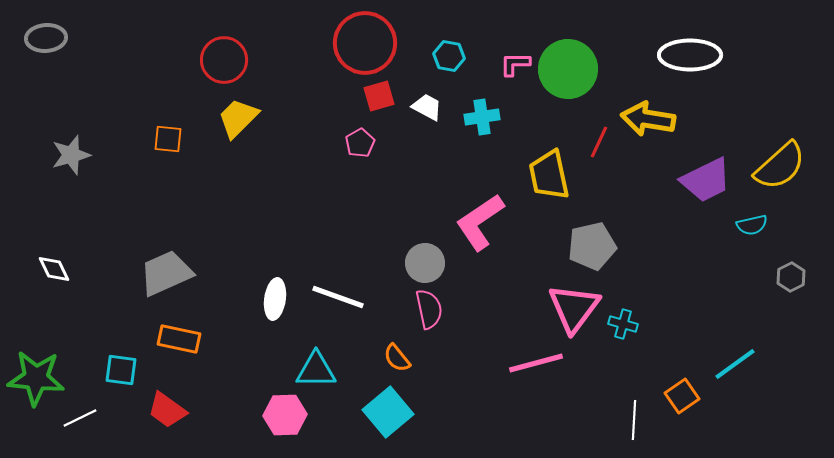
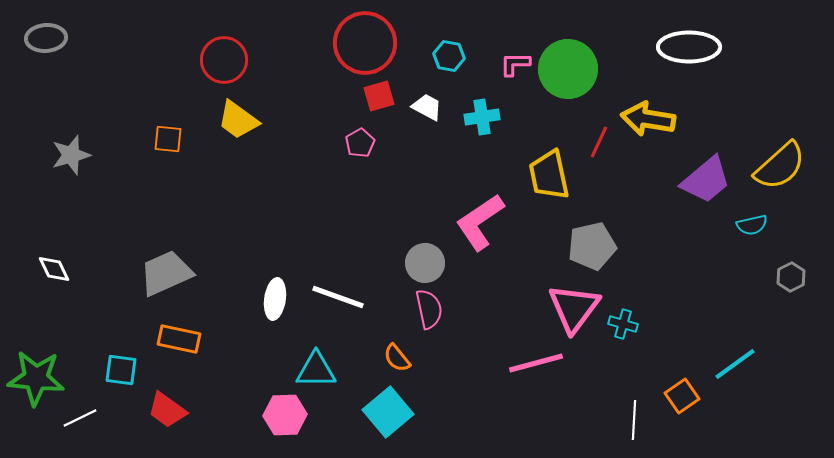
white ellipse at (690, 55): moved 1 px left, 8 px up
yellow trapezoid at (238, 118): moved 2 px down; rotated 99 degrees counterclockwise
purple trapezoid at (706, 180): rotated 14 degrees counterclockwise
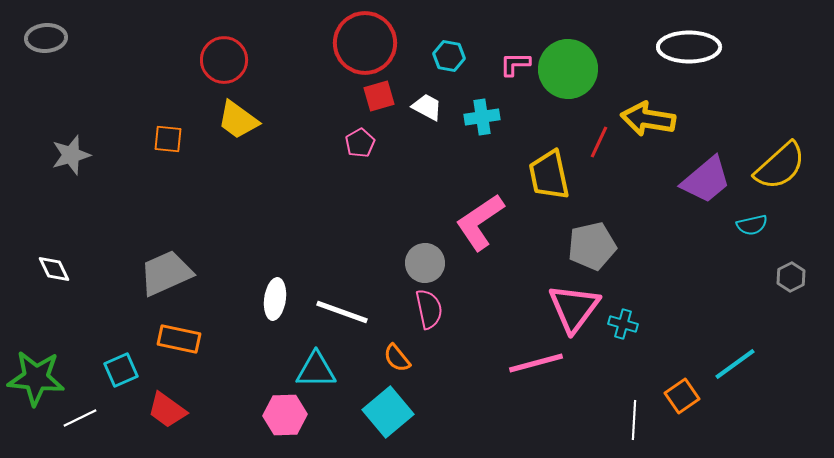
white line at (338, 297): moved 4 px right, 15 px down
cyan square at (121, 370): rotated 32 degrees counterclockwise
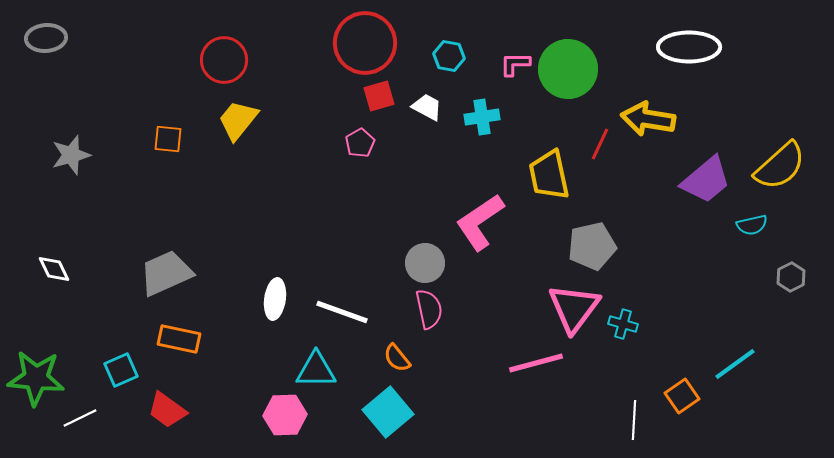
yellow trapezoid at (238, 120): rotated 93 degrees clockwise
red line at (599, 142): moved 1 px right, 2 px down
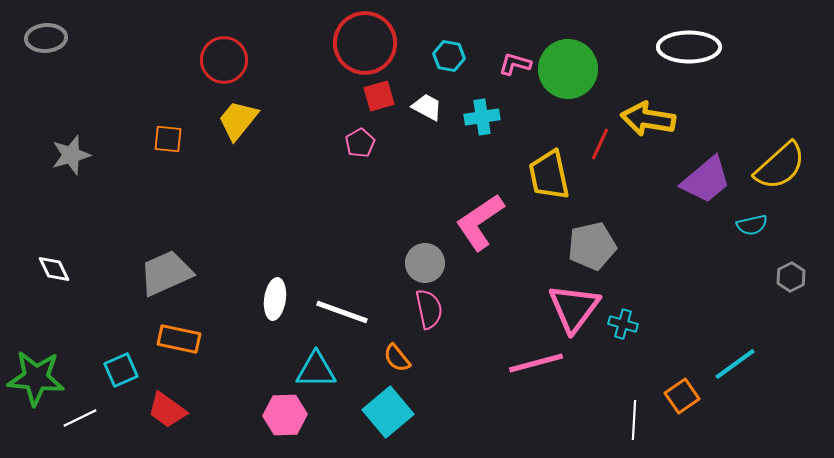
pink L-shape at (515, 64): rotated 16 degrees clockwise
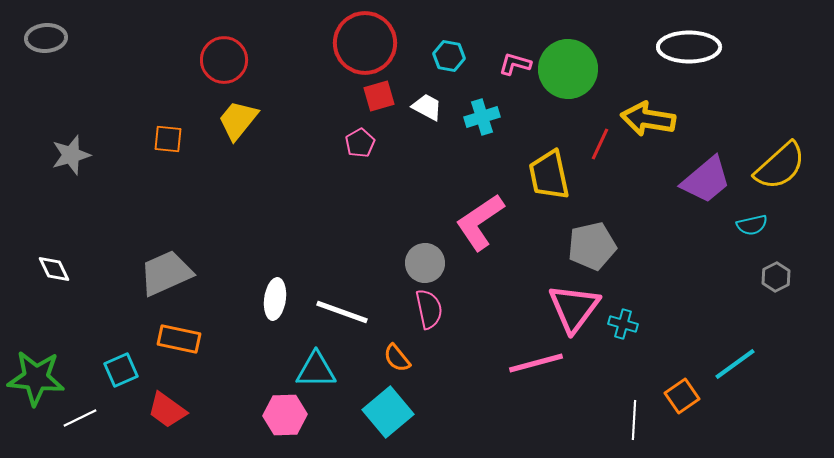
cyan cross at (482, 117): rotated 8 degrees counterclockwise
gray hexagon at (791, 277): moved 15 px left
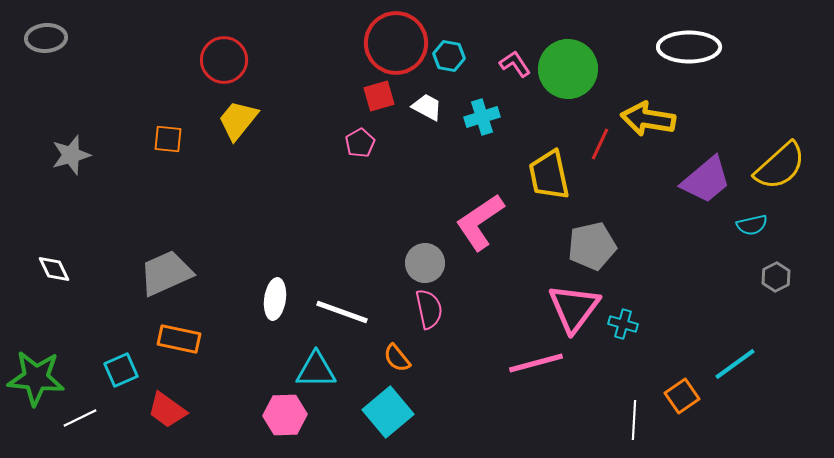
red circle at (365, 43): moved 31 px right
pink L-shape at (515, 64): rotated 40 degrees clockwise
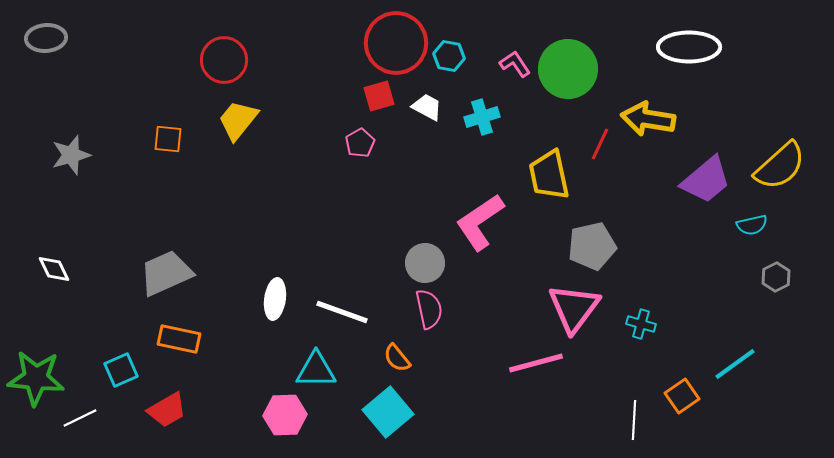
cyan cross at (623, 324): moved 18 px right
red trapezoid at (167, 410): rotated 66 degrees counterclockwise
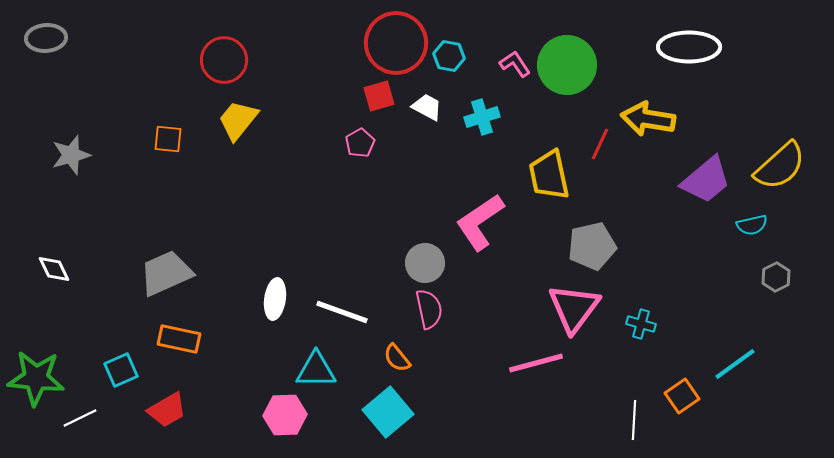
green circle at (568, 69): moved 1 px left, 4 px up
